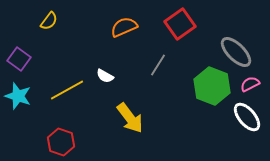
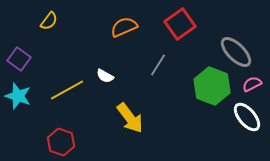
pink semicircle: moved 2 px right
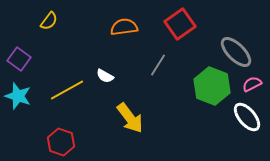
orange semicircle: rotated 16 degrees clockwise
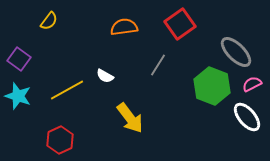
red hexagon: moved 1 px left, 2 px up; rotated 16 degrees clockwise
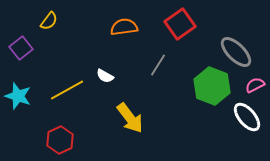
purple square: moved 2 px right, 11 px up; rotated 15 degrees clockwise
pink semicircle: moved 3 px right, 1 px down
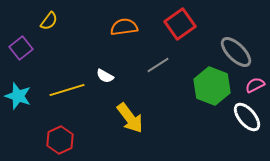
gray line: rotated 25 degrees clockwise
yellow line: rotated 12 degrees clockwise
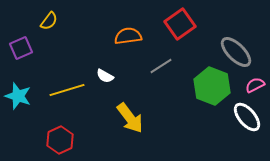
orange semicircle: moved 4 px right, 9 px down
purple square: rotated 15 degrees clockwise
gray line: moved 3 px right, 1 px down
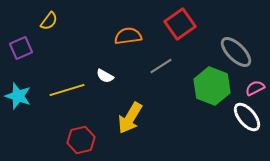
pink semicircle: moved 3 px down
yellow arrow: rotated 68 degrees clockwise
red hexagon: moved 21 px right; rotated 12 degrees clockwise
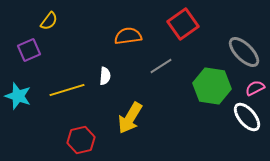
red square: moved 3 px right
purple square: moved 8 px right, 2 px down
gray ellipse: moved 8 px right
white semicircle: rotated 114 degrees counterclockwise
green hexagon: rotated 12 degrees counterclockwise
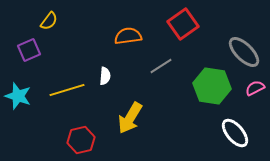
white ellipse: moved 12 px left, 16 px down
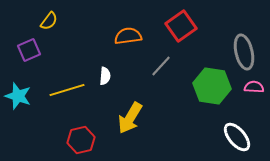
red square: moved 2 px left, 2 px down
gray ellipse: rotated 32 degrees clockwise
gray line: rotated 15 degrees counterclockwise
pink semicircle: moved 1 px left, 1 px up; rotated 30 degrees clockwise
white ellipse: moved 2 px right, 4 px down
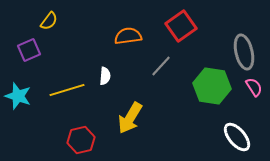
pink semicircle: rotated 54 degrees clockwise
